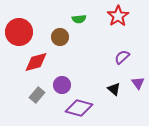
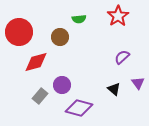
gray rectangle: moved 3 px right, 1 px down
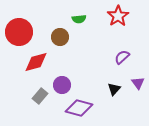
black triangle: rotated 32 degrees clockwise
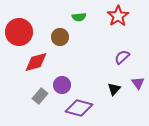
green semicircle: moved 2 px up
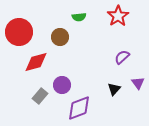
purple diamond: rotated 36 degrees counterclockwise
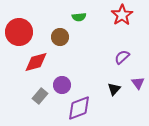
red star: moved 4 px right, 1 px up
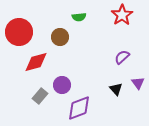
black triangle: moved 2 px right; rotated 24 degrees counterclockwise
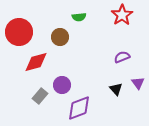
purple semicircle: rotated 21 degrees clockwise
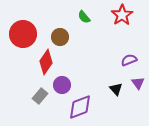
green semicircle: moved 5 px right; rotated 56 degrees clockwise
red circle: moved 4 px right, 2 px down
purple semicircle: moved 7 px right, 3 px down
red diamond: moved 10 px right; rotated 40 degrees counterclockwise
purple diamond: moved 1 px right, 1 px up
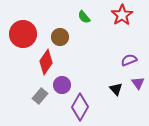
purple diamond: rotated 40 degrees counterclockwise
